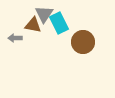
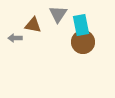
gray triangle: moved 14 px right
cyan rectangle: moved 22 px right, 2 px down; rotated 15 degrees clockwise
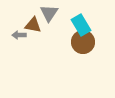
gray triangle: moved 9 px left, 1 px up
cyan rectangle: rotated 20 degrees counterclockwise
gray arrow: moved 4 px right, 3 px up
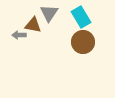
cyan rectangle: moved 8 px up
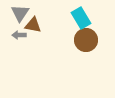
gray triangle: moved 29 px left
cyan rectangle: moved 1 px down
brown circle: moved 3 px right, 2 px up
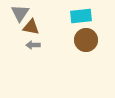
cyan rectangle: moved 2 px up; rotated 65 degrees counterclockwise
brown triangle: moved 2 px left, 2 px down
gray arrow: moved 14 px right, 10 px down
